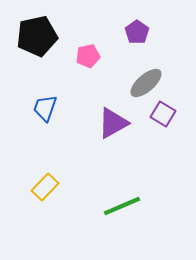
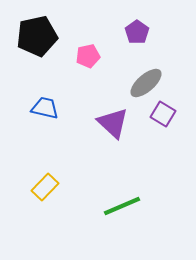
blue trapezoid: rotated 84 degrees clockwise
purple triangle: rotated 48 degrees counterclockwise
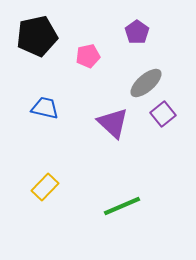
purple square: rotated 20 degrees clockwise
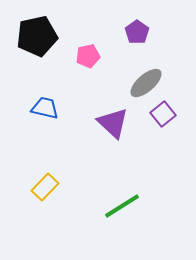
green line: rotated 9 degrees counterclockwise
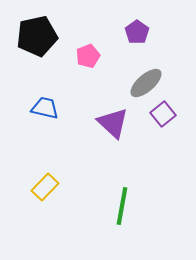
pink pentagon: rotated 10 degrees counterclockwise
green line: rotated 48 degrees counterclockwise
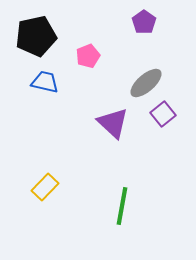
purple pentagon: moved 7 px right, 10 px up
black pentagon: moved 1 px left
blue trapezoid: moved 26 px up
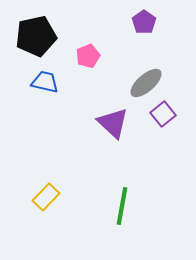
yellow rectangle: moved 1 px right, 10 px down
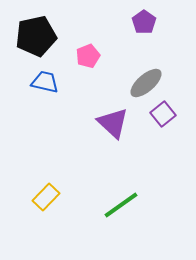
green line: moved 1 px left, 1 px up; rotated 45 degrees clockwise
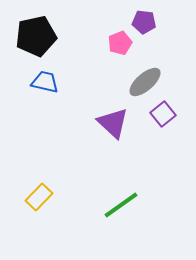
purple pentagon: rotated 30 degrees counterclockwise
pink pentagon: moved 32 px right, 13 px up
gray ellipse: moved 1 px left, 1 px up
yellow rectangle: moved 7 px left
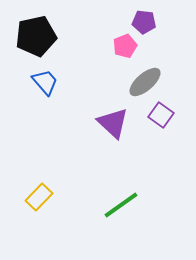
pink pentagon: moved 5 px right, 3 px down
blue trapezoid: rotated 36 degrees clockwise
purple square: moved 2 px left, 1 px down; rotated 15 degrees counterclockwise
